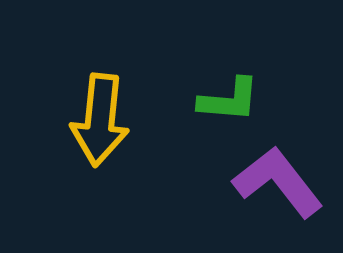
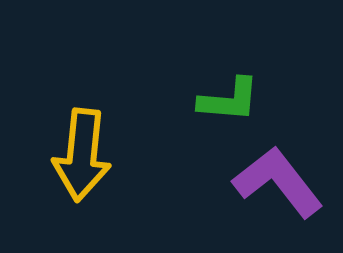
yellow arrow: moved 18 px left, 35 px down
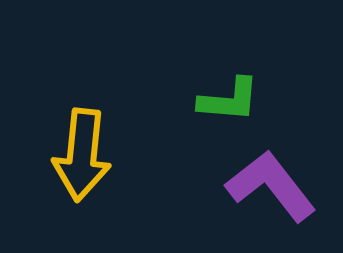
purple L-shape: moved 7 px left, 4 px down
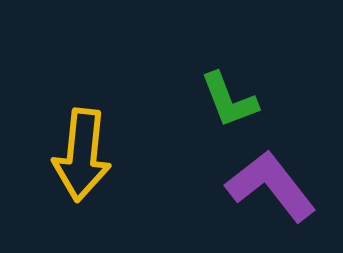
green L-shape: rotated 64 degrees clockwise
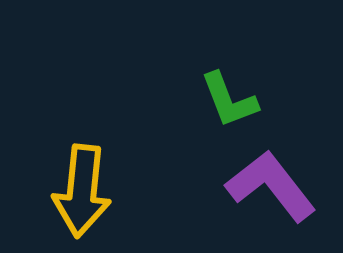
yellow arrow: moved 36 px down
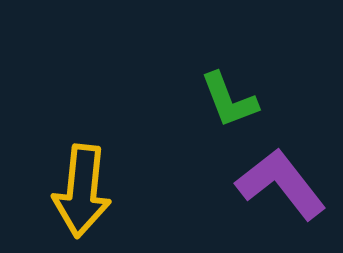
purple L-shape: moved 10 px right, 2 px up
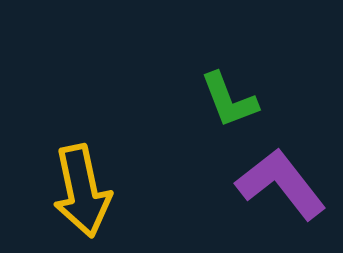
yellow arrow: rotated 18 degrees counterclockwise
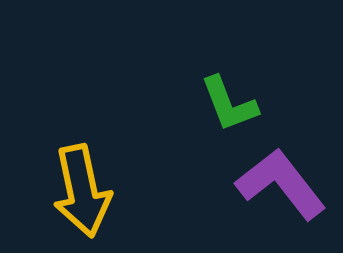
green L-shape: moved 4 px down
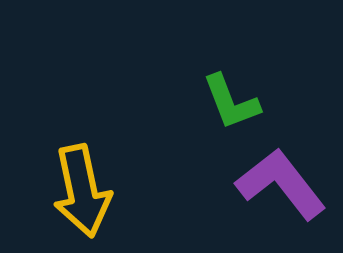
green L-shape: moved 2 px right, 2 px up
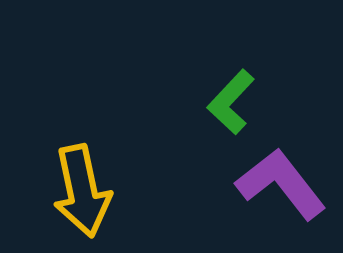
green L-shape: rotated 64 degrees clockwise
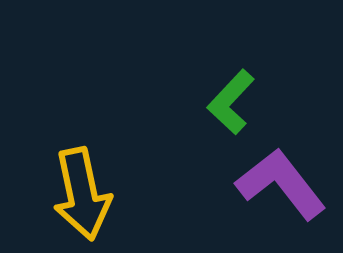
yellow arrow: moved 3 px down
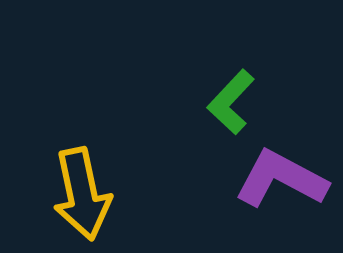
purple L-shape: moved 5 px up; rotated 24 degrees counterclockwise
